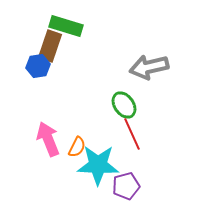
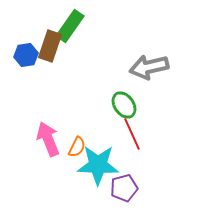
green rectangle: moved 4 px right; rotated 72 degrees counterclockwise
blue hexagon: moved 12 px left, 11 px up
purple pentagon: moved 2 px left, 2 px down
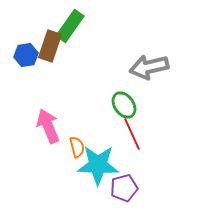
pink arrow: moved 13 px up
orange semicircle: rotated 40 degrees counterclockwise
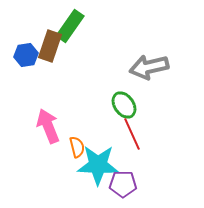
purple pentagon: moved 1 px left, 4 px up; rotated 16 degrees clockwise
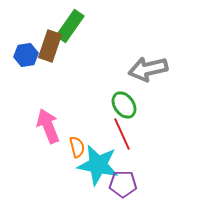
gray arrow: moved 1 px left, 2 px down
red line: moved 10 px left
cyan star: rotated 9 degrees clockwise
